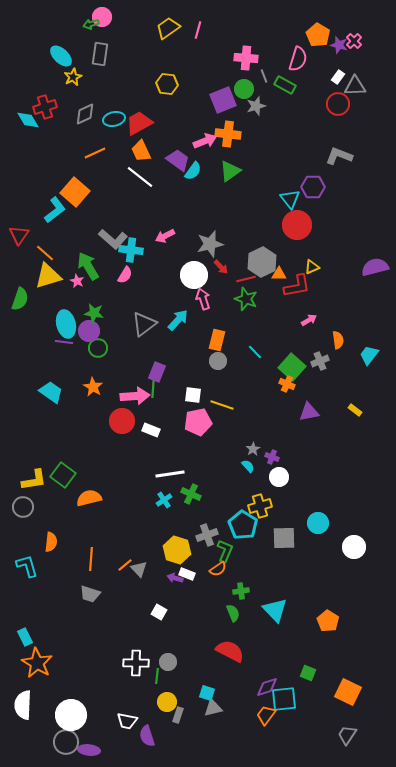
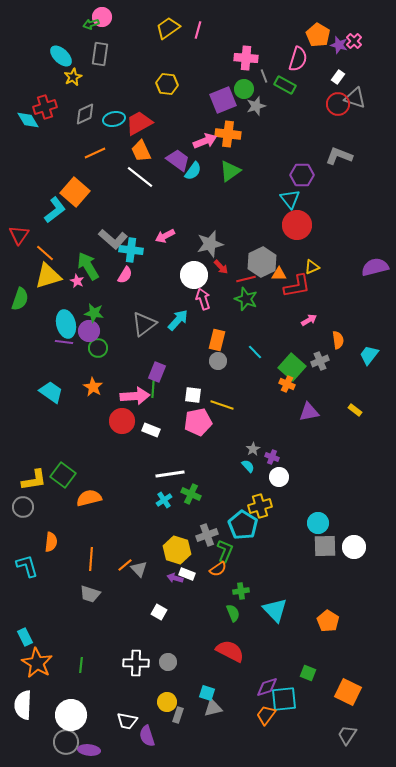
gray triangle at (355, 86): moved 12 px down; rotated 20 degrees clockwise
purple hexagon at (313, 187): moved 11 px left, 12 px up
gray square at (284, 538): moved 41 px right, 8 px down
green line at (157, 676): moved 76 px left, 11 px up
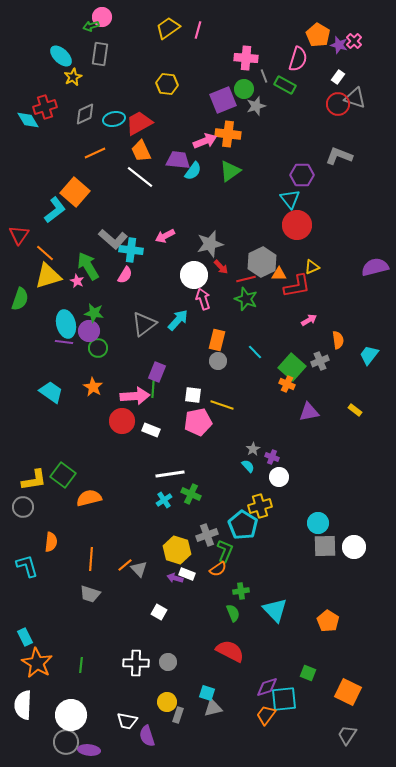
green arrow at (91, 24): moved 2 px down
purple trapezoid at (178, 160): rotated 30 degrees counterclockwise
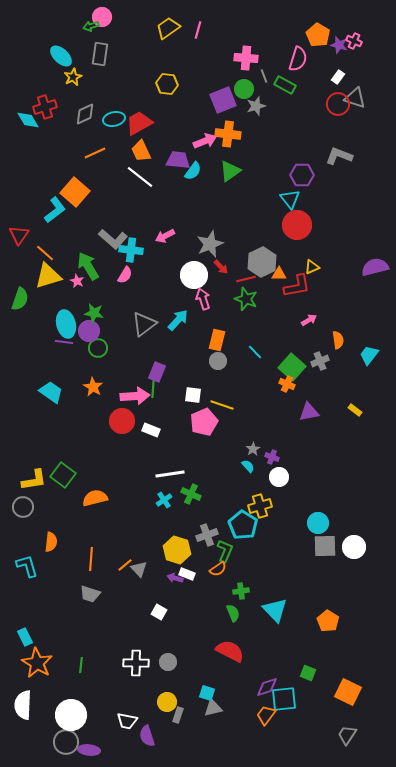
pink cross at (354, 41): rotated 21 degrees counterclockwise
gray star at (210, 244): rotated 8 degrees counterclockwise
pink pentagon at (198, 422): moved 6 px right; rotated 12 degrees counterclockwise
orange semicircle at (89, 498): moved 6 px right
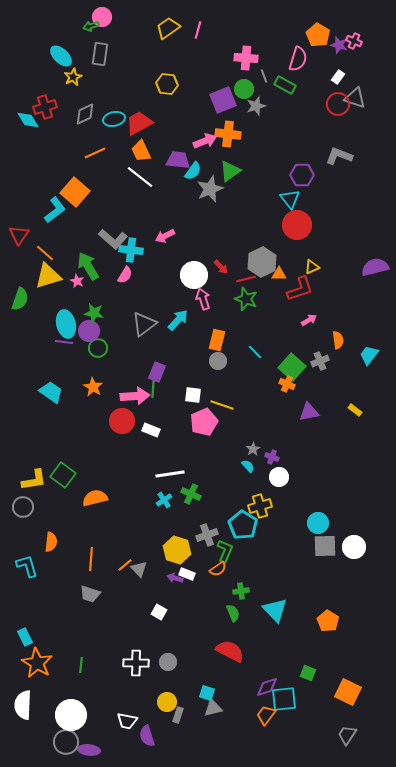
gray star at (210, 244): moved 55 px up
red L-shape at (297, 286): moved 3 px right, 3 px down; rotated 8 degrees counterclockwise
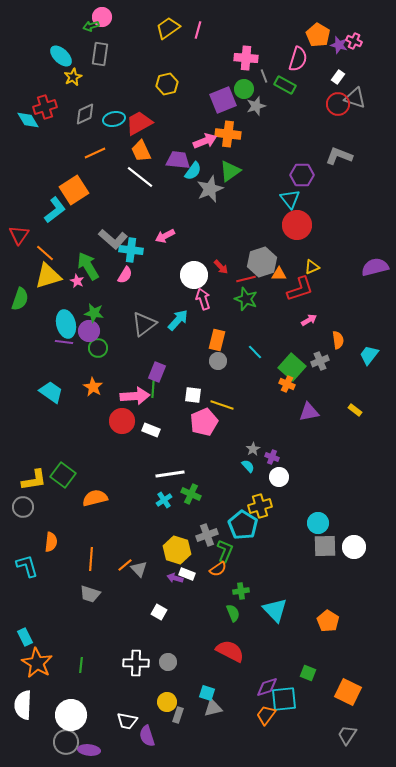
yellow hexagon at (167, 84): rotated 20 degrees counterclockwise
orange square at (75, 192): moved 1 px left, 2 px up; rotated 16 degrees clockwise
gray hexagon at (262, 262): rotated 8 degrees clockwise
